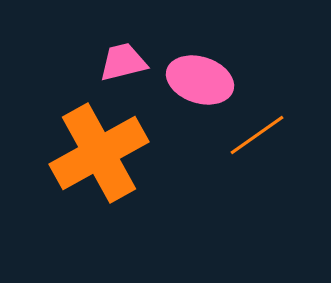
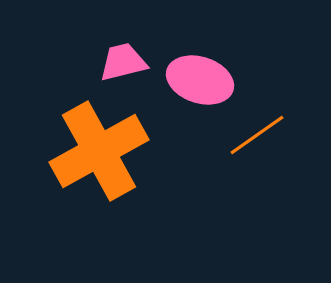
orange cross: moved 2 px up
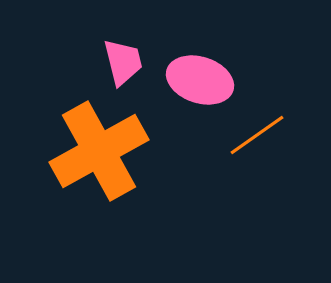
pink trapezoid: rotated 90 degrees clockwise
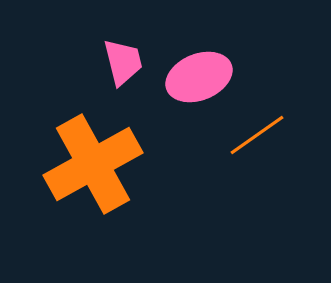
pink ellipse: moved 1 px left, 3 px up; rotated 40 degrees counterclockwise
orange cross: moved 6 px left, 13 px down
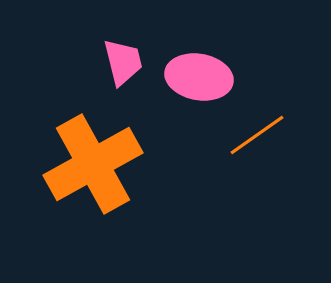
pink ellipse: rotated 32 degrees clockwise
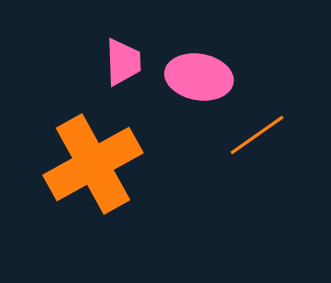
pink trapezoid: rotated 12 degrees clockwise
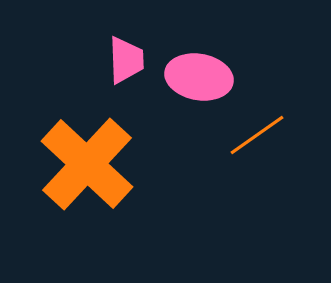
pink trapezoid: moved 3 px right, 2 px up
orange cross: moved 6 px left; rotated 18 degrees counterclockwise
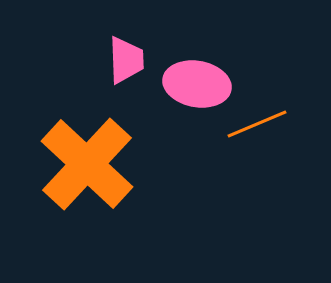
pink ellipse: moved 2 px left, 7 px down
orange line: moved 11 px up; rotated 12 degrees clockwise
